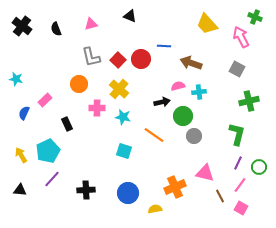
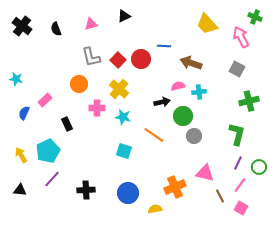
black triangle at (130, 16): moved 6 px left; rotated 48 degrees counterclockwise
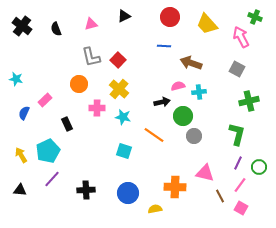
red circle at (141, 59): moved 29 px right, 42 px up
orange cross at (175, 187): rotated 25 degrees clockwise
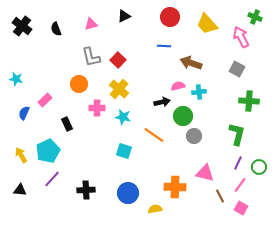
green cross at (249, 101): rotated 18 degrees clockwise
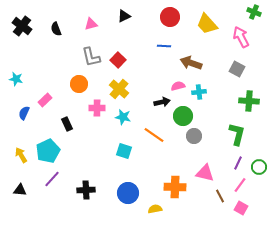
green cross at (255, 17): moved 1 px left, 5 px up
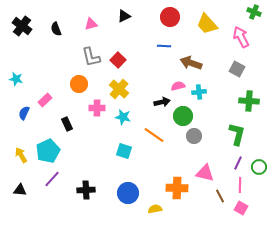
pink line at (240, 185): rotated 35 degrees counterclockwise
orange cross at (175, 187): moved 2 px right, 1 px down
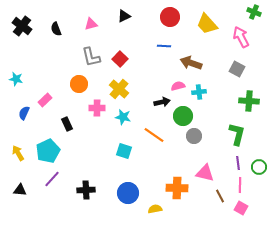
red square at (118, 60): moved 2 px right, 1 px up
yellow arrow at (21, 155): moved 3 px left, 2 px up
purple line at (238, 163): rotated 32 degrees counterclockwise
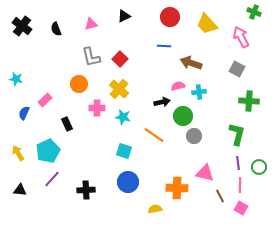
blue circle at (128, 193): moved 11 px up
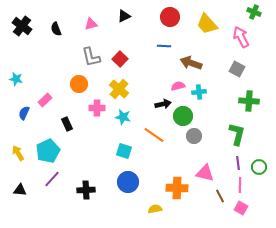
black arrow at (162, 102): moved 1 px right, 2 px down
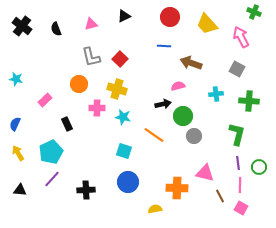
yellow cross at (119, 89): moved 2 px left; rotated 24 degrees counterclockwise
cyan cross at (199, 92): moved 17 px right, 2 px down
blue semicircle at (24, 113): moved 9 px left, 11 px down
cyan pentagon at (48, 151): moved 3 px right, 1 px down
